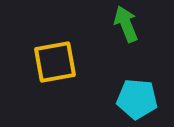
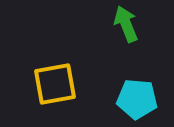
yellow square: moved 22 px down
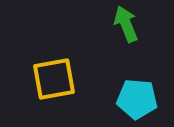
yellow square: moved 1 px left, 5 px up
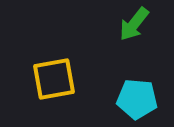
green arrow: moved 8 px right; rotated 120 degrees counterclockwise
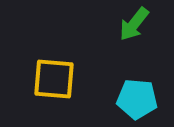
yellow square: rotated 15 degrees clockwise
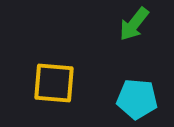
yellow square: moved 4 px down
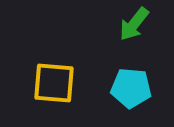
cyan pentagon: moved 6 px left, 11 px up
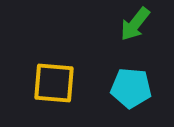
green arrow: moved 1 px right
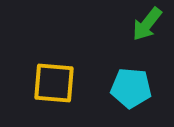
green arrow: moved 12 px right
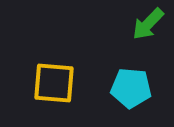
green arrow: moved 1 px right; rotated 6 degrees clockwise
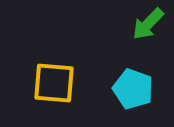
cyan pentagon: moved 2 px right, 1 px down; rotated 15 degrees clockwise
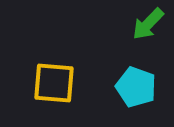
cyan pentagon: moved 3 px right, 2 px up
